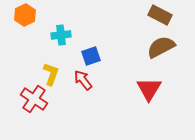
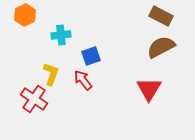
brown rectangle: moved 1 px right, 1 px down
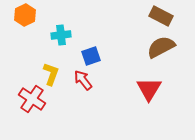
red cross: moved 2 px left
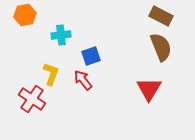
orange hexagon: rotated 15 degrees clockwise
brown semicircle: rotated 96 degrees clockwise
